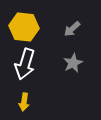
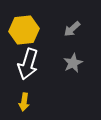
yellow hexagon: moved 3 px down; rotated 12 degrees counterclockwise
white arrow: moved 3 px right
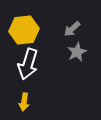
gray star: moved 4 px right, 11 px up
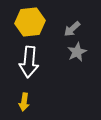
yellow hexagon: moved 6 px right, 8 px up
white arrow: moved 1 px right, 2 px up; rotated 12 degrees counterclockwise
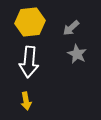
gray arrow: moved 1 px left, 1 px up
gray star: moved 2 px down; rotated 18 degrees counterclockwise
yellow arrow: moved 2 px right, 1 px up; rotated 18 degrees counterclockwise
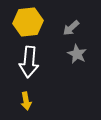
yellow hexagon: moved 2 px left
